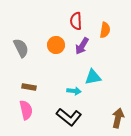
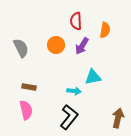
black L-shape: rotated 90 degrees counterclockwise
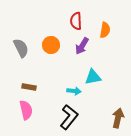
orange circle: moved 5 px left
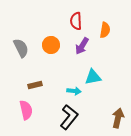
brown rectangle: moved 6 px right, 2 px up; rotated 24 degrees counterclockwise
